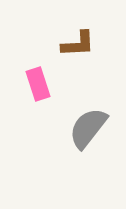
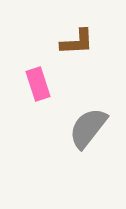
brown L-shape: moved 1 px left, 2 px up
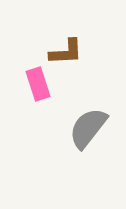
brown L-shape: moved 11 px left, 10 px down
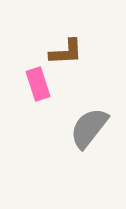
gray semicircle: moved 1 px right
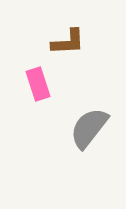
brown L-shape: moved 2 px right, 10 px up
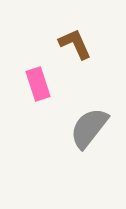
brown L-shape: moved 7 px right, 2 px down; rotated 111 degrees counterclockwise
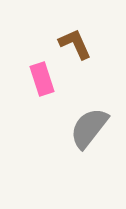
pink rectangle: moved 4 px right, 5 px up
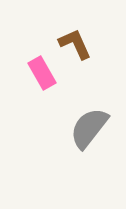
pink rectangle: moved 6 px up; rotated 12 degrees counterclockwise
